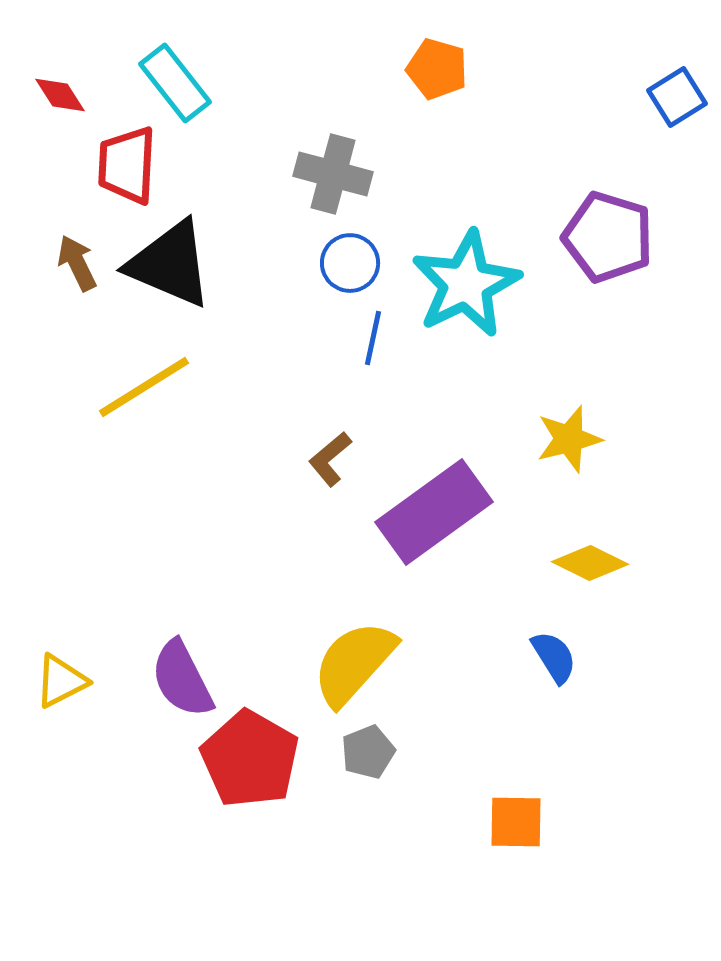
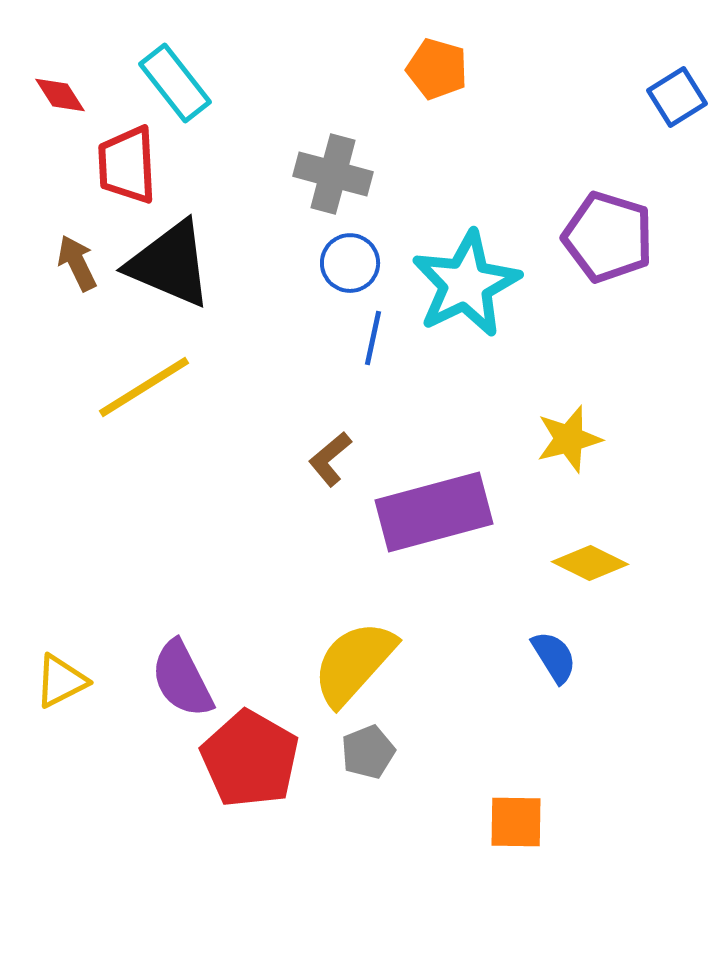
red trapezoid: rotated 6 degrees counterclockwise
purple rectangle: rotated 21 degrees clockwise
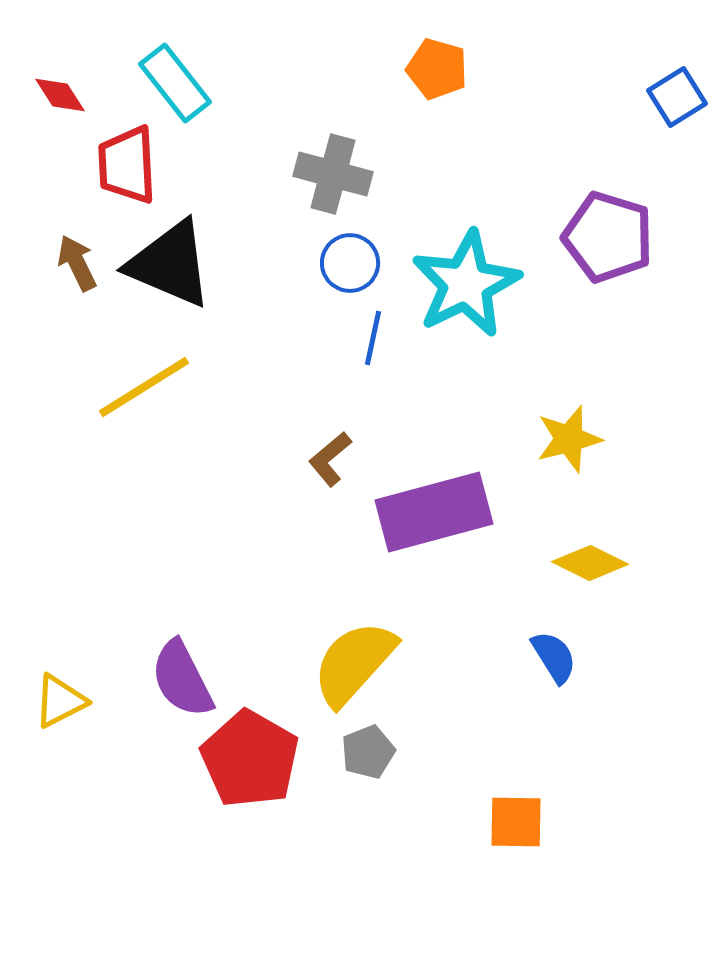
yellow triangle: moved 1 px left, 20 px down
